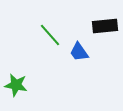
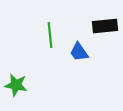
green line: rotated 35 degrees clockwise
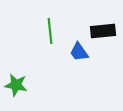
black rectangle: moved 2 px left, 5 px down
green line: moved 4 px up
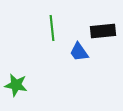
green line: moved 2 px right, 3 px up
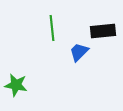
blue trapezoid: rotated 80 degrees clockwise
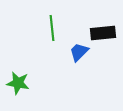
black rectangle: moved 2 px down
green star: moved 2 px right, 2 px up
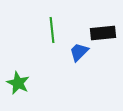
green line: moved 2 px down
green star: rotated 15 degrees clockwise
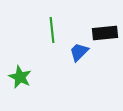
black rectangle: moved 2 px right
green star: moved 2 px right, 6 px up
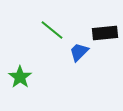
green line: rotated 45 degrees counterclockwise
green star: rotated 10 degrees clockwise
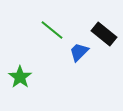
black rectangle: moved 1 px left, 1 px down; rotated 45 degrees clockwise
